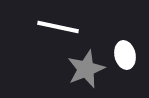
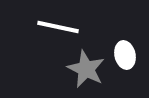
gray star: rotated 24 degrees counterclockwise
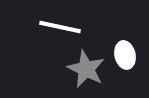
white line: moved 2 px right
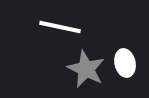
white ellipse: moved 8 px down
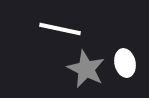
white line: moved 2 px down
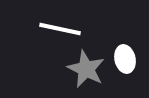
white ellipse: moved 4 px up
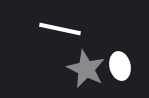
white ellipse: moved 5 px left, 7 px down
